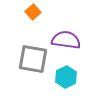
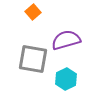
purple semicircle: rotated 24 degrees counterclockwise
cyan hexagon: moved 2 px down
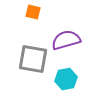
orange square: rotated 35 degrees counterclockwise
cyan hexagon: rotated 15 degrees clockwise
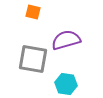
cyan hexagon: moved 5 px down; rotated 20 degrees clockwise
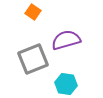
orange square: rotated 21 degrees clockwise
gray square: rotated 32 degrees counterclockwise
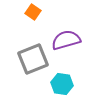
cyan hexagon: moved 4 px left
